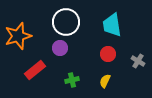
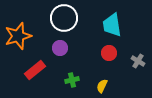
white circle: moved 2 px left, 4 px up
red circle: moved 1 px right, 1 px up
yellow semicircle: moved 3 px left, 5 px down
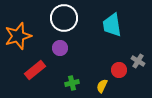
red circle: moved 10 px right, 17 px down
green cross: moved 3 px down
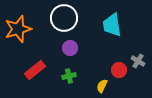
orange star: moved 7 px up
purple circle: moved 10 px right
green cross: moved 3 px left, 7 px up
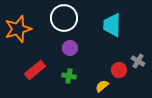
cyan trapezoid: rotated 10 degrees clockwise
green cross: rotated 24 degrees clockwise
yellow semicircle: rotated 24 degrees clockwise
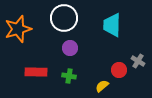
red rectangle: moved 1 px right, 2 px down; rotated 40 degrees clockwise
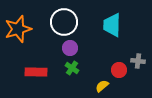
white circle: moved 4 px down
gray cross: rotated 24 degrees counterclockwise
green cross: moved 3 px right, 8 px up; rotated 24 degrees clockwise
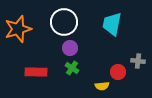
cyan trapezoid: moved 1 px up; rotated 10 degrees clockwise
red circle: moved 1 px left, 2 px down
yellow semicircle: rotated 144 degrees counterclockwise
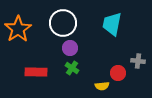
white circle: moved 1 px left, 1 px down
orange star: rotated 16 degrees counterclockwise
red circle: moved 1 px down
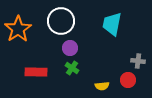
white circle: moved 2 px left, 2 px up
red circle: moved 10 px right, 7 px down
